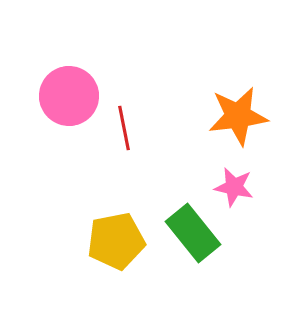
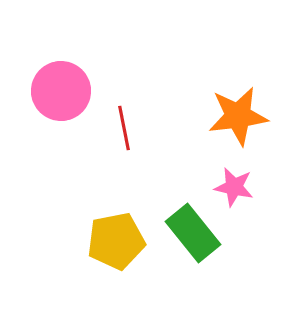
pink circle: moved 8 px left, 5 px up
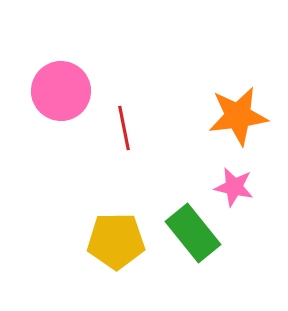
yellow pentagon: rotated 10 degrees clockwise
